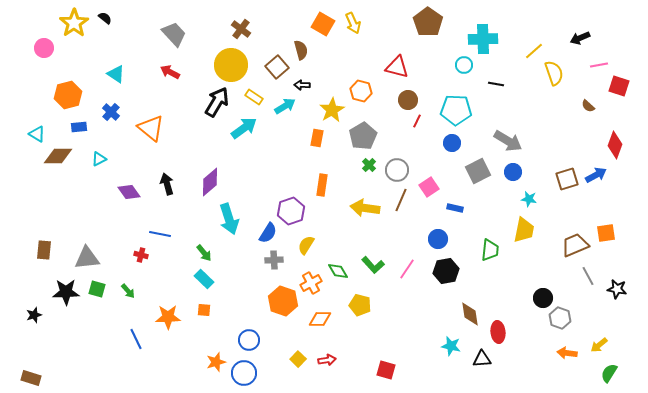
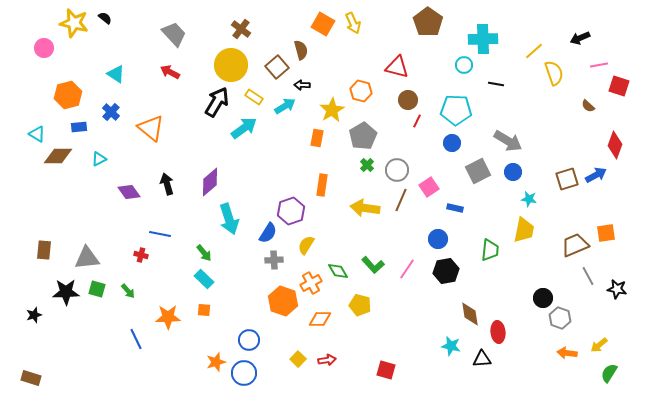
yellow star at (74, 23): rotated 24 degrees counterclockwise
green cross at (369, 165): moved 2 px left
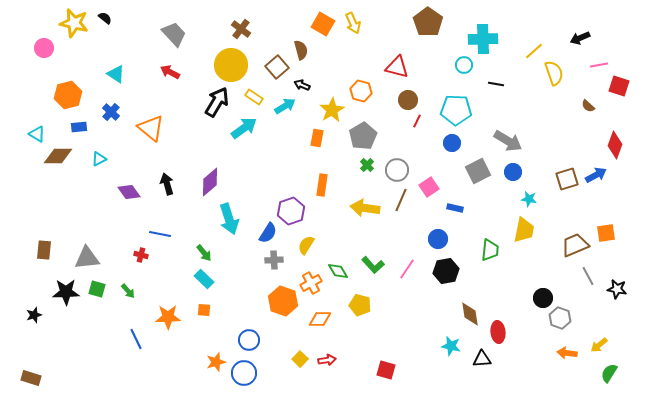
black arrow at (302, 85): rotated 21 degrees clockwise
yellow square at (298, 359): moved 2 px right
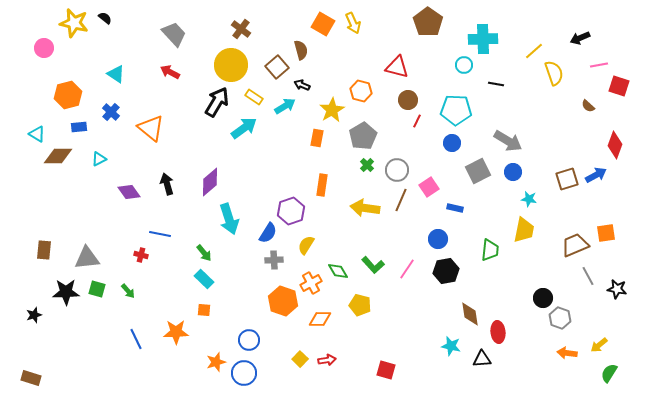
orange star at (168, 317): moved 8 px right, 15 px down
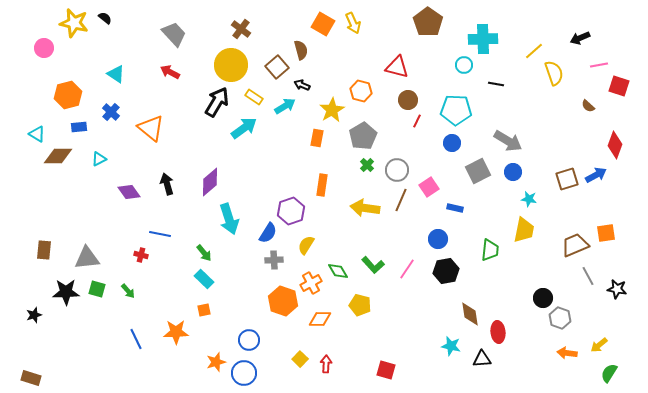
orange square at (204, 310): rotated 16 degrees counterclockwise
red arrow at (327, 360): moved 1 px left, 4 px down; rotated 78 degrees counterclockwise
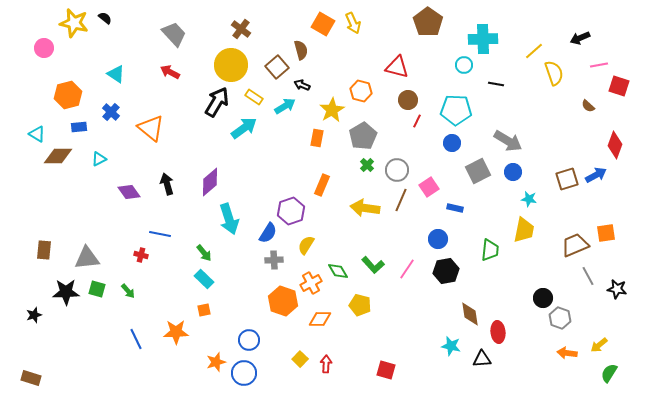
orange rectangle at (322, 185): rotated 15 degrees clockwise
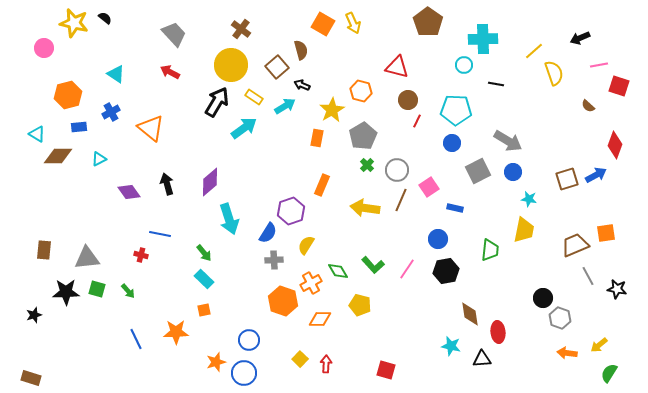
blue cross at (111, 112): rotated 18 degrees clockwise
